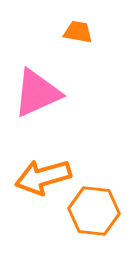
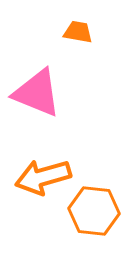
pink triangle: rotated 46 degrees clockwise
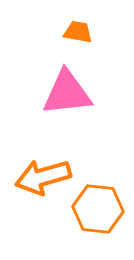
pink triangle: moved 30 px right; rotated 28 degrees counterclockwise
orange hexagon: moved 4 px right, 2 px up
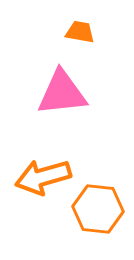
orange trapezoid: moved 2 px right
pink triangle: moved 5 px left
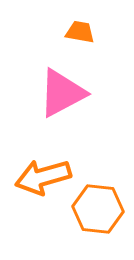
pink triangle: rotated 22 degrees counterclockwise
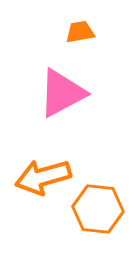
orange trapezoid: rotated 20 degrees counterclockwise
